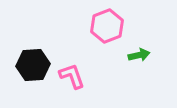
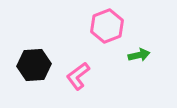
black hexagon: moved 1 px right
pink L-shape: moved 6 px right; rotated 108 degrees counterclockwise
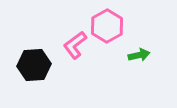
pink hexagon: rotated 8 degrees counterclockwise
pink L-shape: moved 3 px left, 31 px up
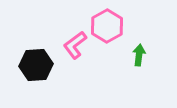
green arrow: rotated 70 degrees counterclockwise
black hexagon: moved 2 px right
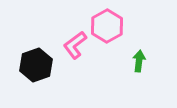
green arrow: moved 6 px down
black hexagon: rotated 16 degrees counterclockwise
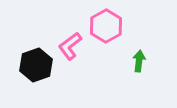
pink hexagon: moved 1 px left
pink L-shape: moved 5 px left, 1 px down
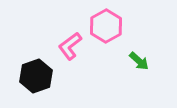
green arrow: rotated 125 degrees clockwise
black hexagon: moved 11 px down
